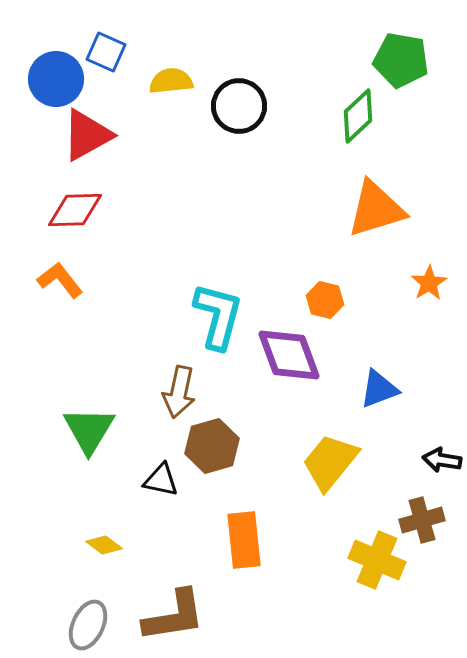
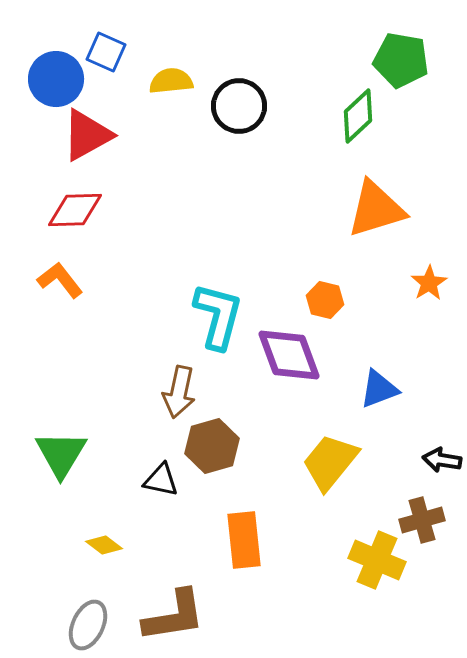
green triangle: moved 28 px left, 24 px down
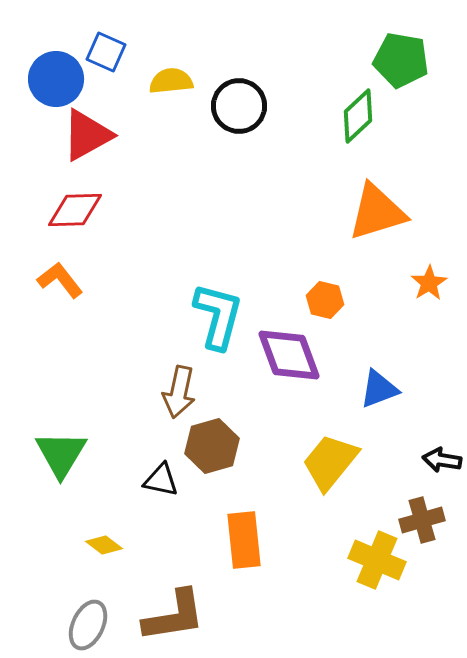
orange triangle: moved 1 px right, 3 px down
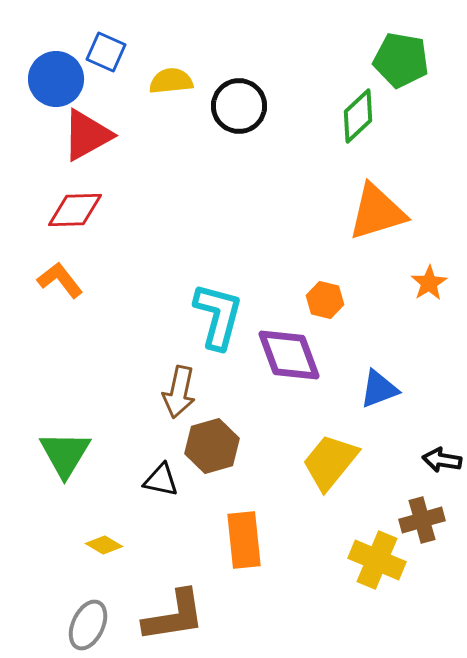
green triangle: moved 4 px right
yellow diamond: rotated 6 degrees counterclockwise
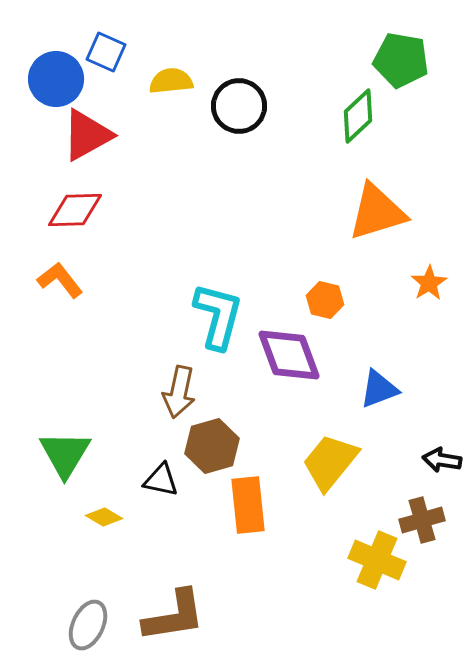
orange rectangle: moved 4 px right, 35 px up
yellow diamond: moved 28 px up
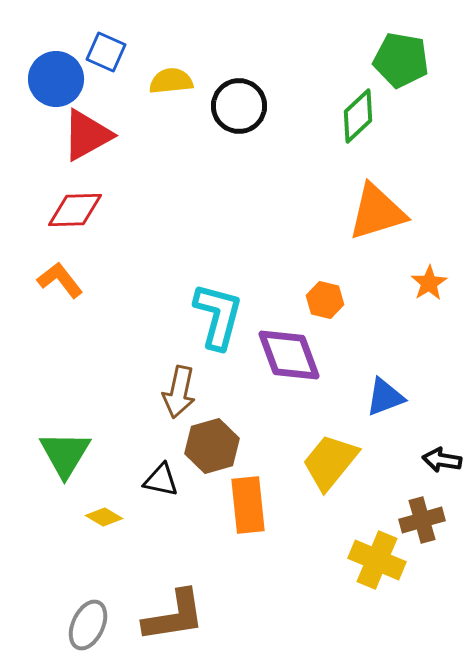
blue triangle: moved 6 px right, 8 px down
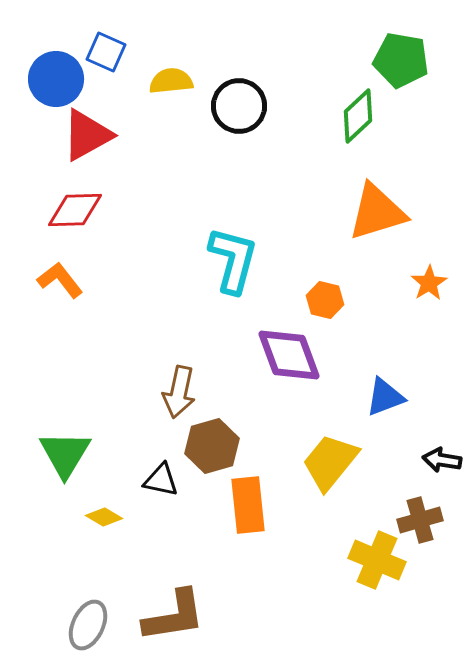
cyan L-shape: moved 15 px right, 56 px up
brown cross: moved 2 px left
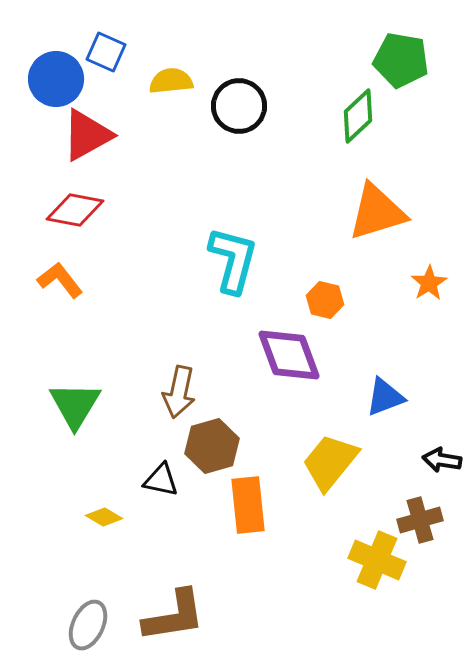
red diamond: rotated 12 degrees clockwise
green triangle: moved 10 px right, 49 px up
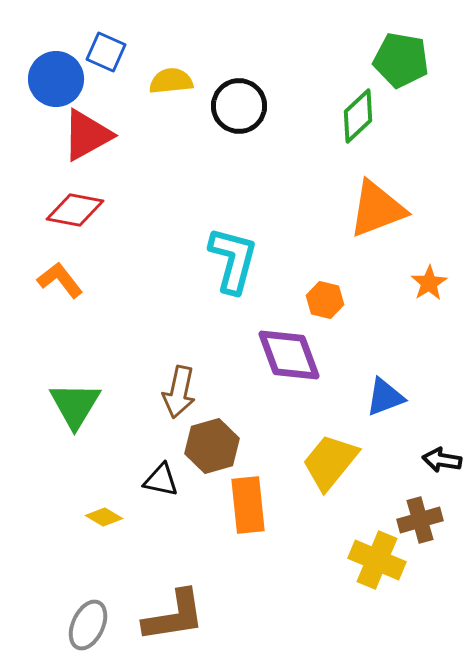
orange triangle: moved 3 px up; rotated 4 degrees counterclockwise
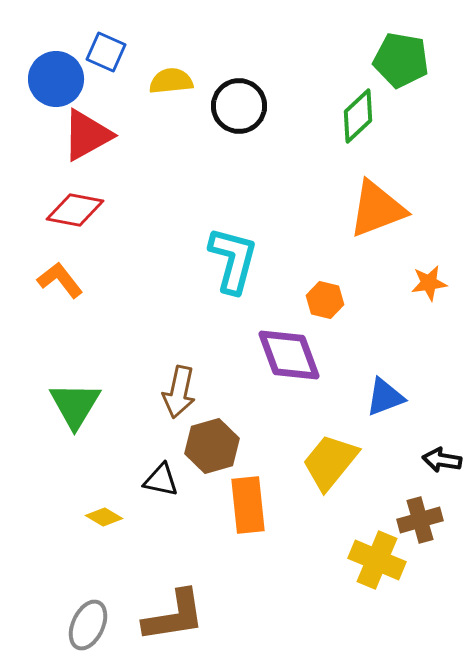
orange star: rotated 24 degrees clockwise
